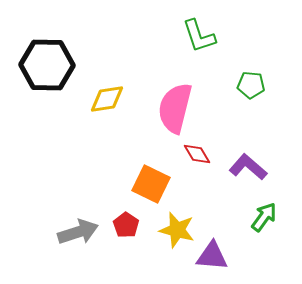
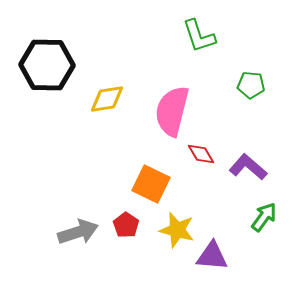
pink semicircle: moved 3 px left, 3 px down
red diamond: moved 4 px right
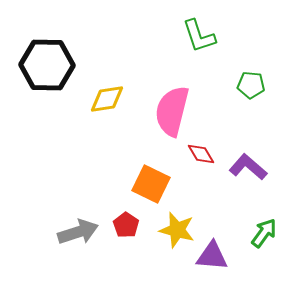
green arrow: moved 16 px down
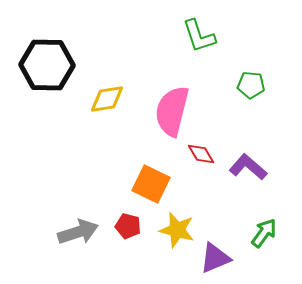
red pentagon: moved 2 px right, 1 px down; rotated 20 degrees counterclockwise
purple triangle: moved 3 px right, 2 px down; rotated 28 degrees counterclockwise
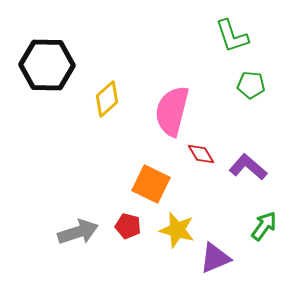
green L-shape: moved 33 px right
yellow diamond: rotated 33 degrees counterclockwise
green arrow: moved 7 px up
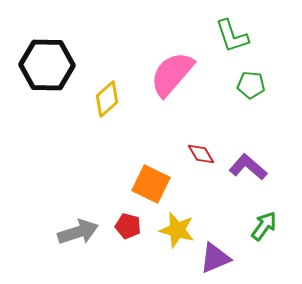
pink semicircle: moved 37 px up; rotated 27 degrees clockwise
